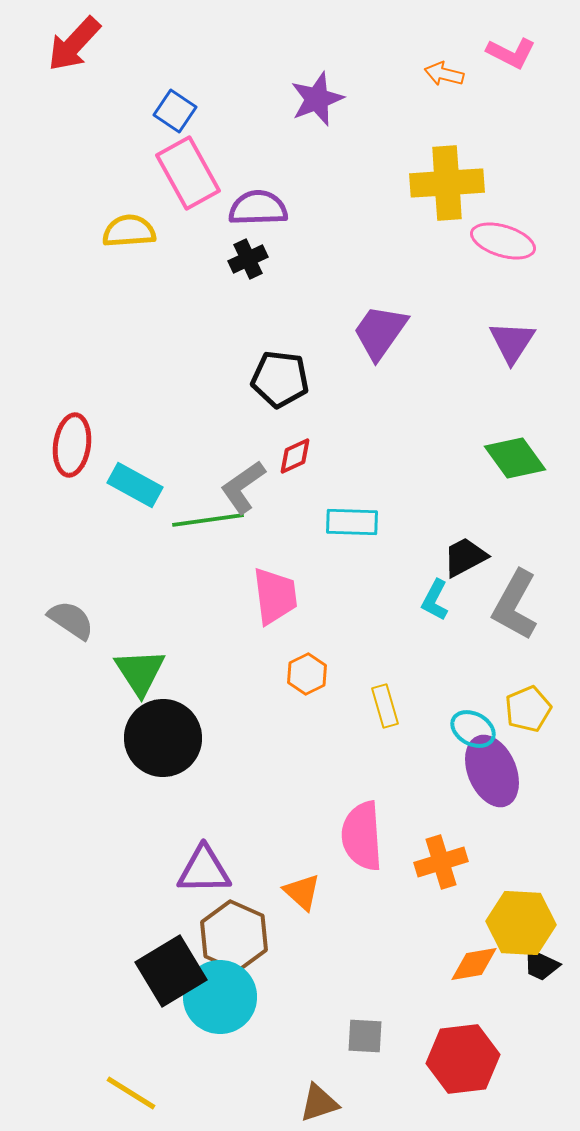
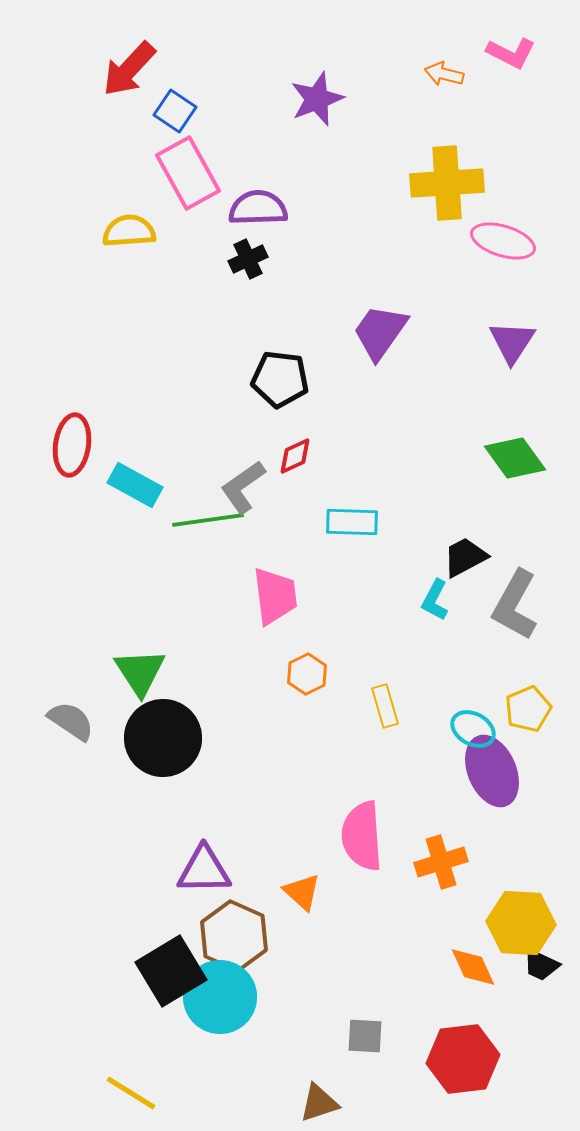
red arrow at (74, 44): moved 55 px right, 25 px down
gray semicircle at (71, 620): moved 101 px down
orange diamond at (474, 964): moved 1 px left, 3 px down; rotated 75 degrees clockwise
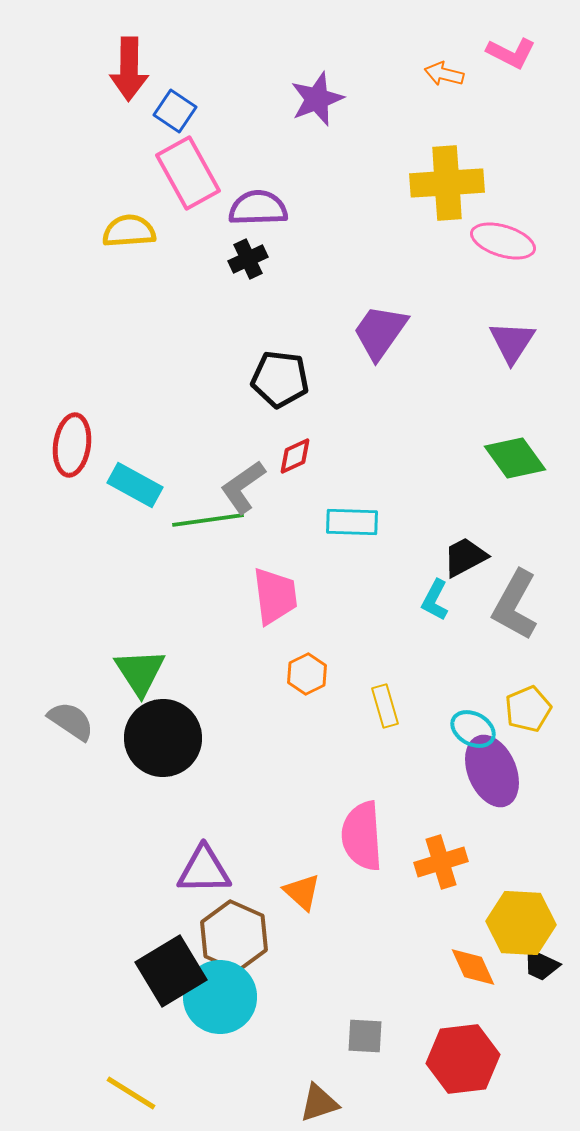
red arrow at (129, 69): rotated 42 degrees counterclockwise
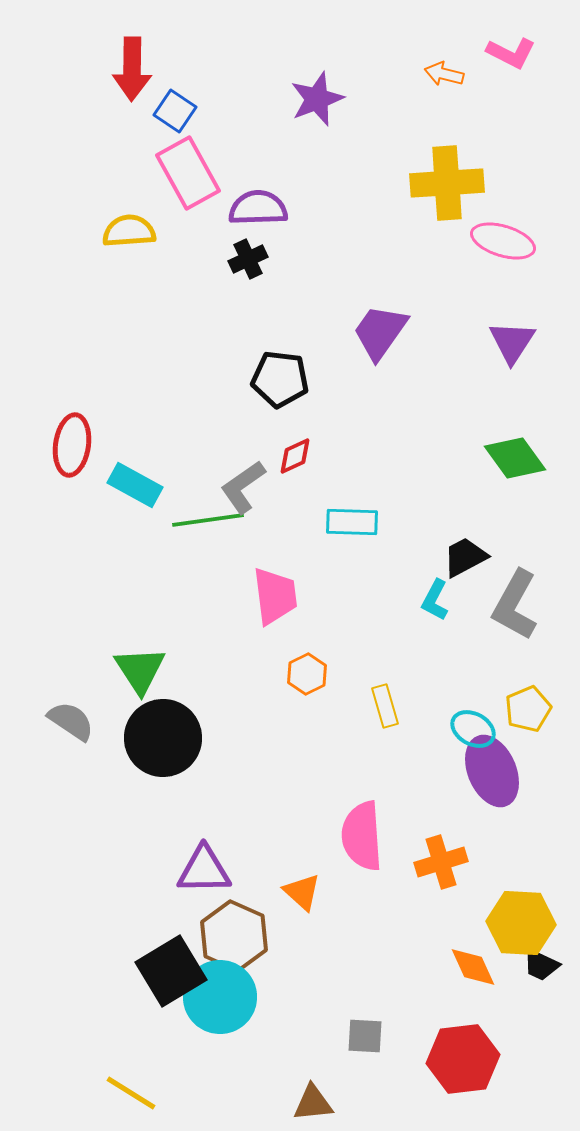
red arrow at (129, 69): moved 3 px right
green triangle at (140, 672): moved 2 px up
brown triangle at (319, 1103): moved 6 px left; rotated 12 degrees clockwise
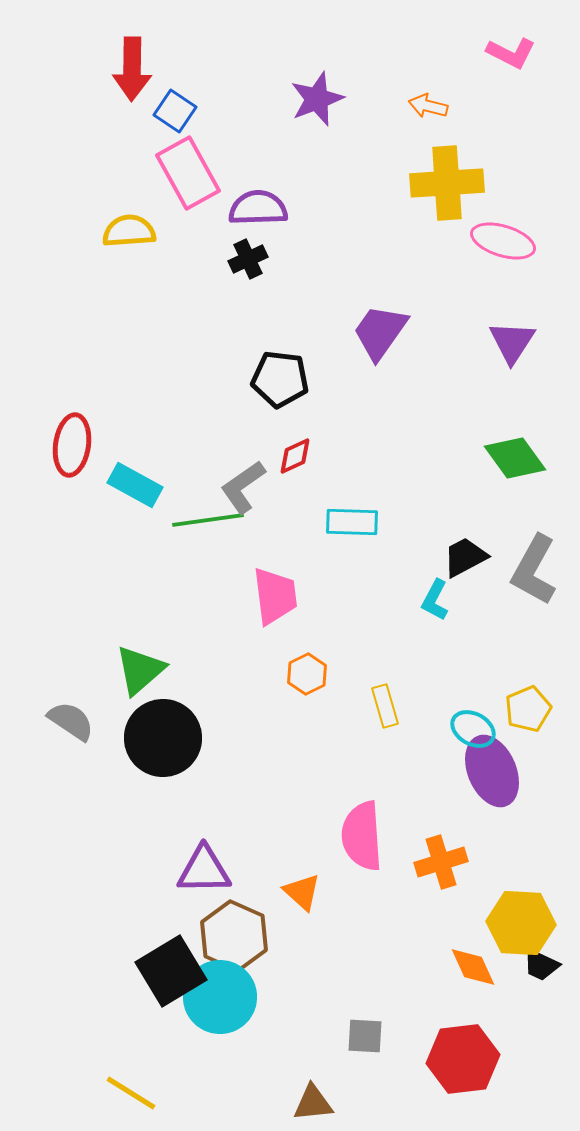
orange arrow at (444, 74): moved 16 px left, 32 px down
gray L-shape at (515, 605): moved 19 px right, 35 px up
green triangle at (140, 670): rotated 22 degrees clockwise
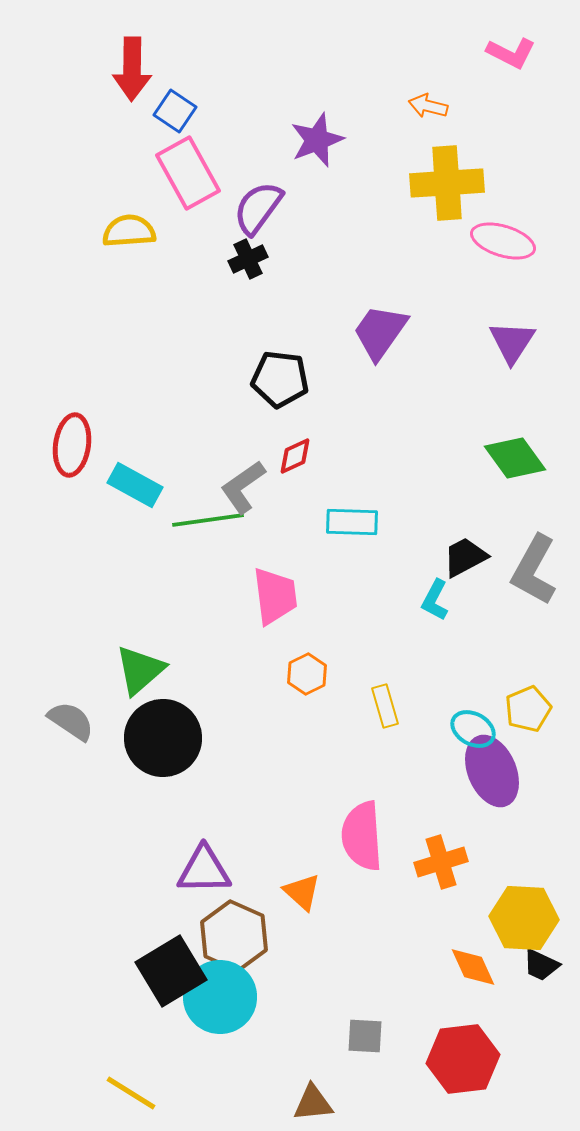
purple star at (317, 99): moved 41 px down
purple semicircle at (258, 208): rotated 52 degrees counterclockwise
yellow hexagon at (521, 923): moved 3 px right, 5 px up
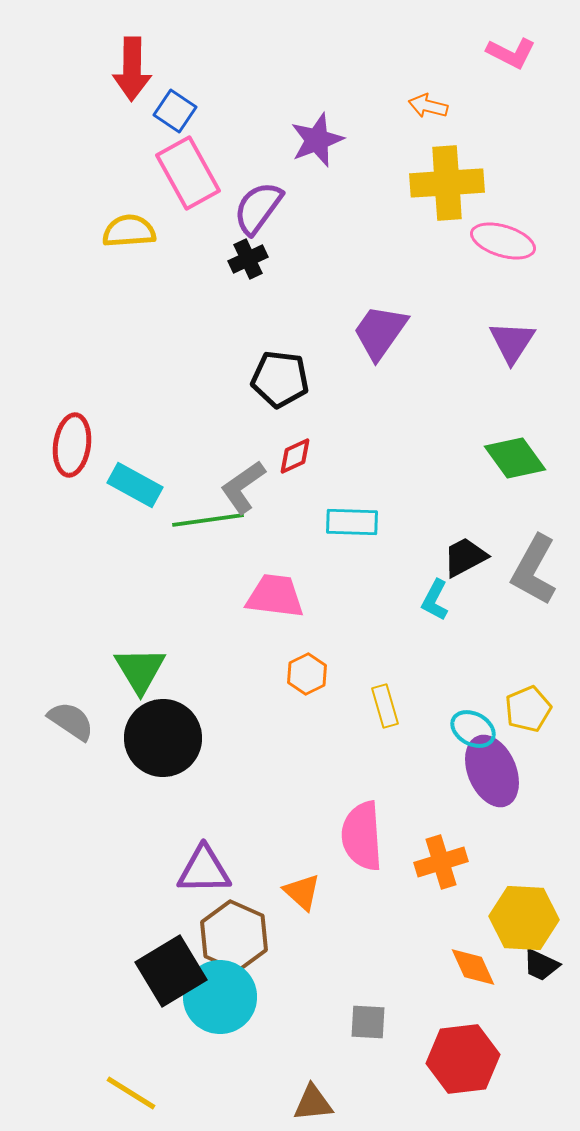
pink trapezoid at (275, 596): rotated 76 degrees counterclockwise
green triangle at (140, 670): rotated 20 degrees counterclockwise
gray square at (365, 1036): moved 3 px right, 14 px up
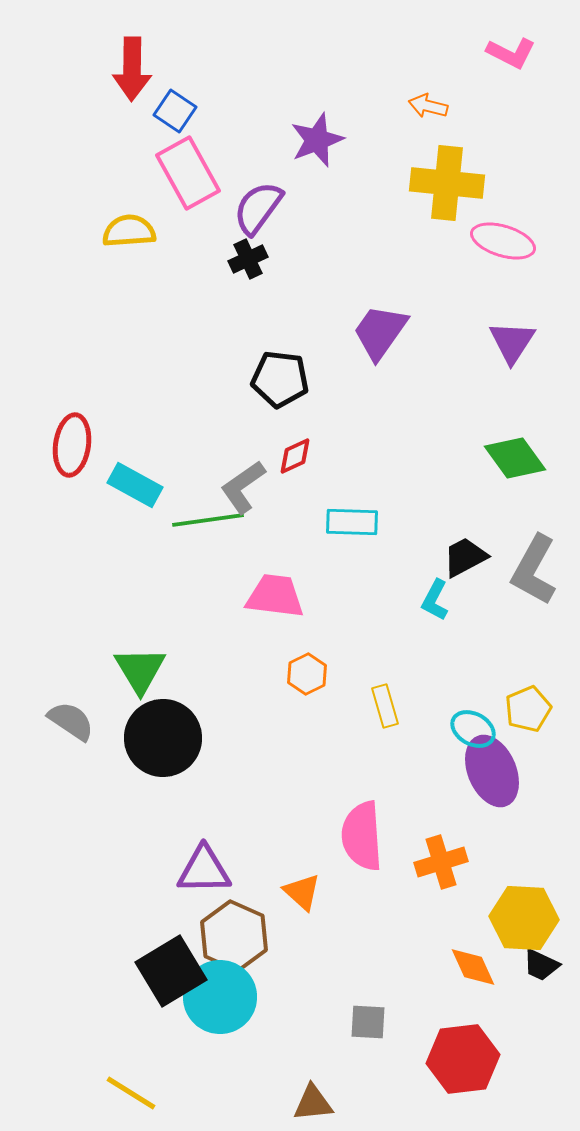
yellow cross at (447, 183): rotated 10 degrees clockwise
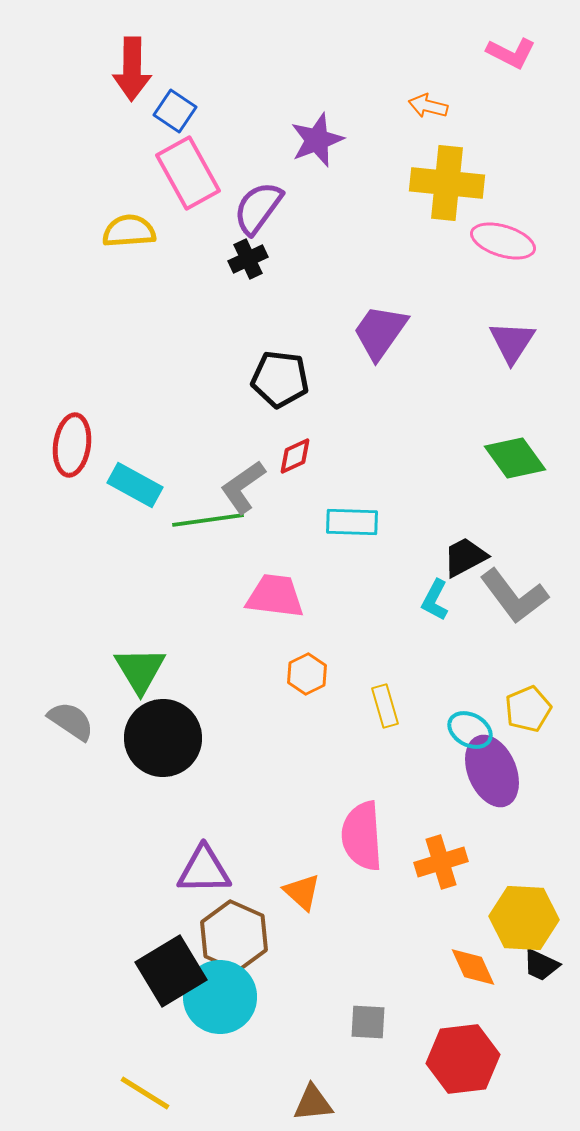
gray L-shape at (534, 570): moved 20 px left, 26 px down; rotated 66 degrees counterclockwise
cyan ellipse at (473, 729): moved 3 px left, 1 px down
yellow line at (131, 1093): moved 14 px right
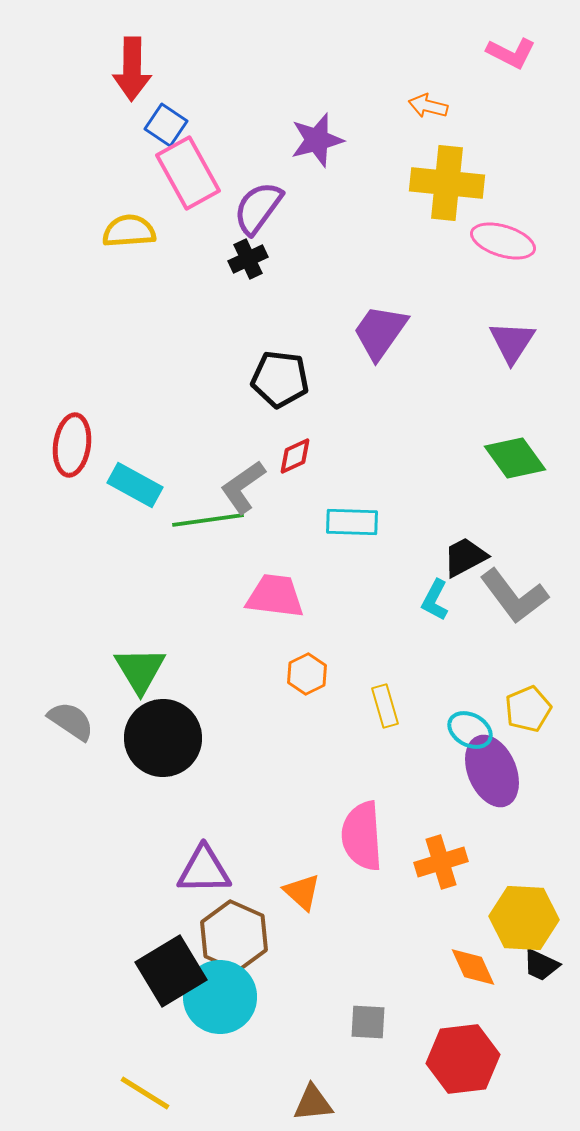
blue square at (175, 111): moved 9 px left, 14 px down
purple star at (317, 140): rotated 6 degrees clockwise
